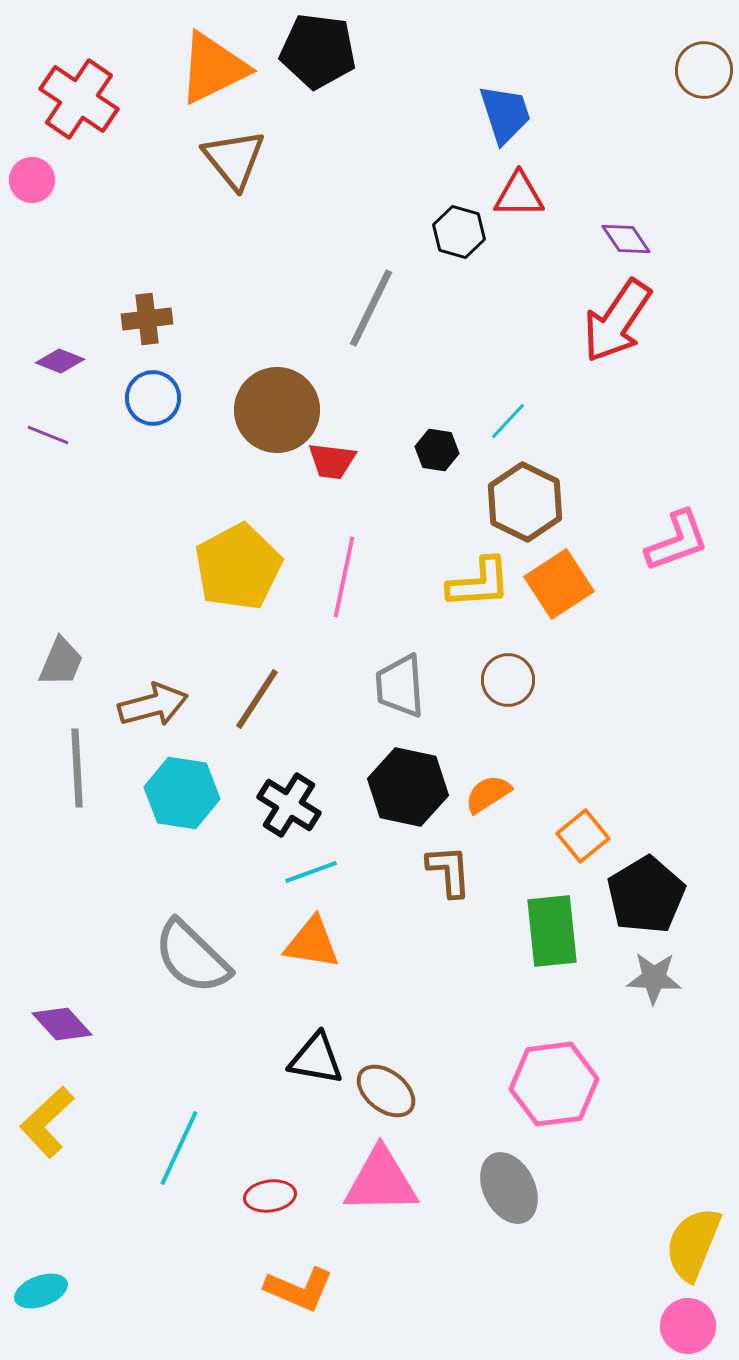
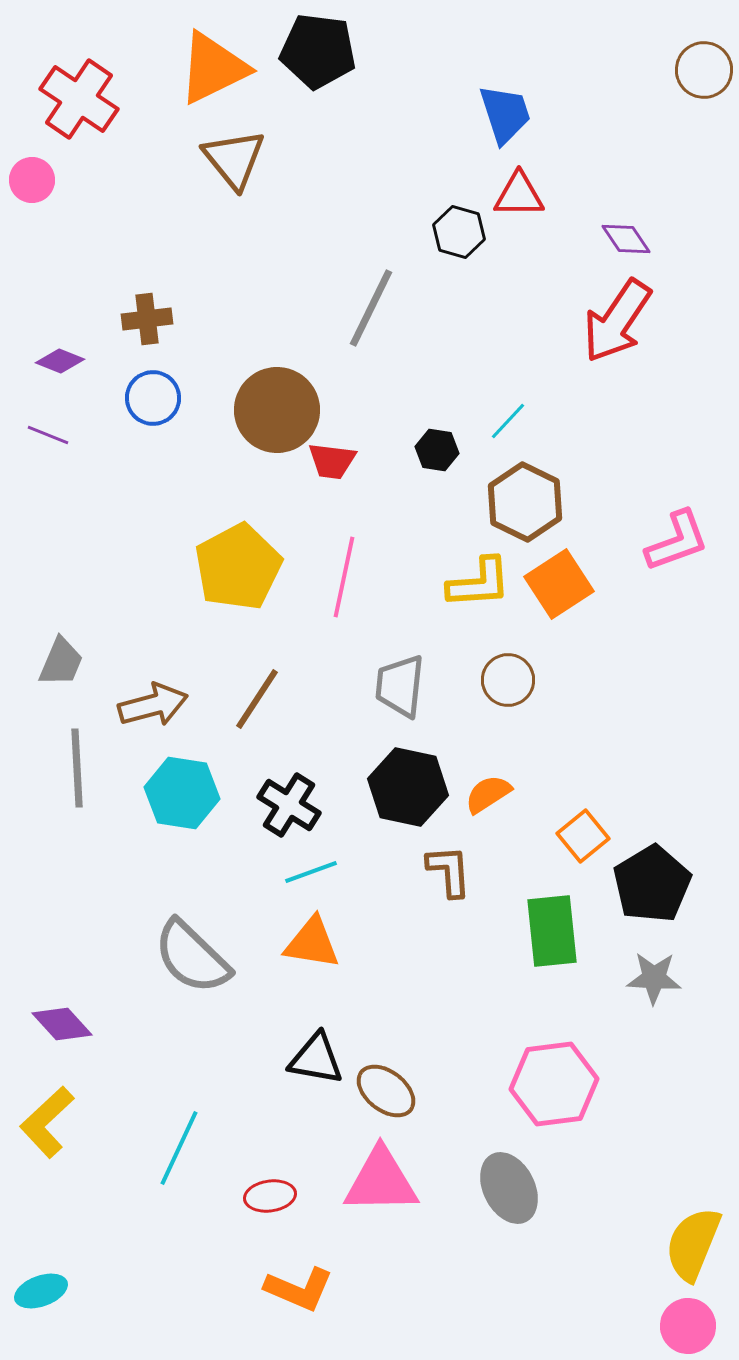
gray trapezoid at (400, 686): rotated 10 degrees clockwise
black pentagon at (646, 895): moved 6 px right, 11 px up
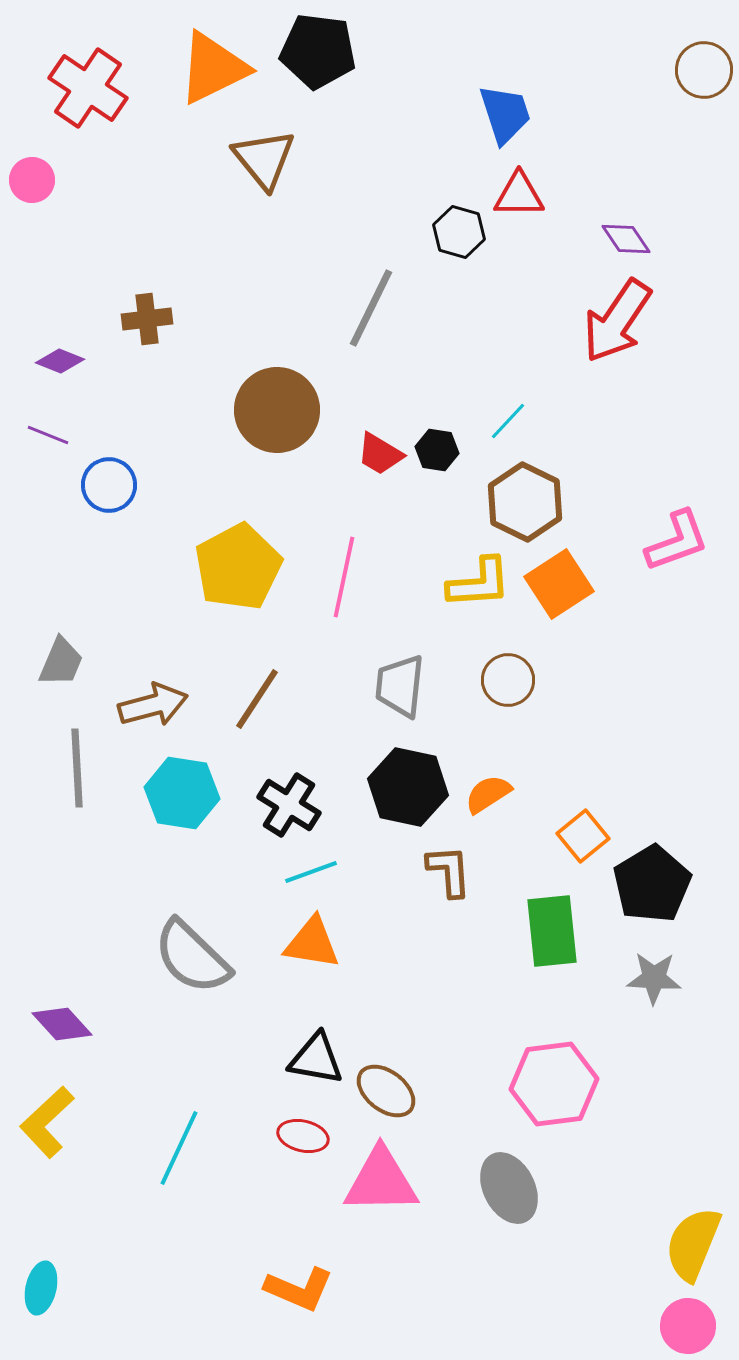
red cross at (79, 99): moved 9 px right, 11 px up
brown triangle at (234, 159): moved 30 px right
blue circle at (153, 398): moved 44 px left, 87 px down
red trapezoid at (332, 461): moved 48 px right, 7 px up; rotated 24 degrees clockwise
red ellipse at (270, 1196): moved 33 px right, 60 px up; rotated 21 degrees clockwise
cyan ellipse at (41, 1291): moved 3 px up; rotated 57 degrees counterclockwise
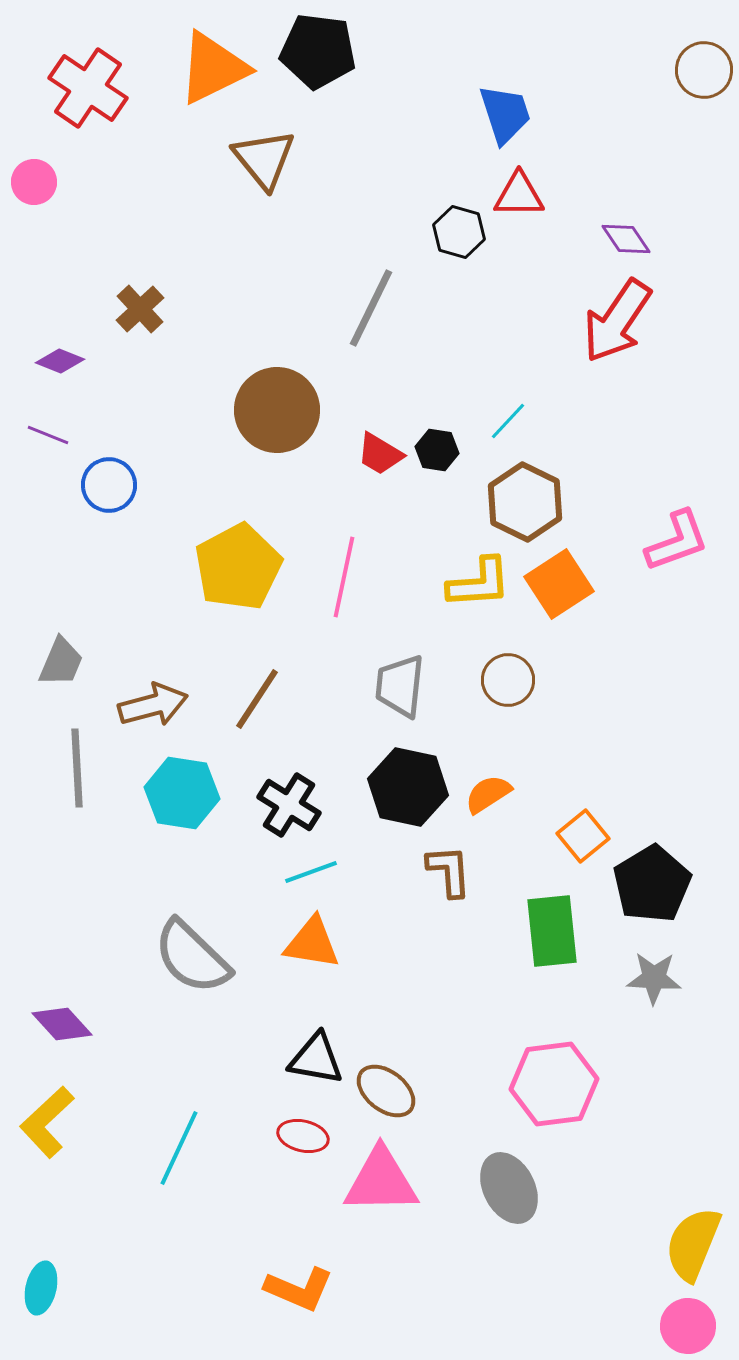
pink circle at (32, 180): moved 2 px right, 2 px down
brown cross at (147, 319): moved 7 px left, 10 px up; rotated 36 degrees counterclockwise
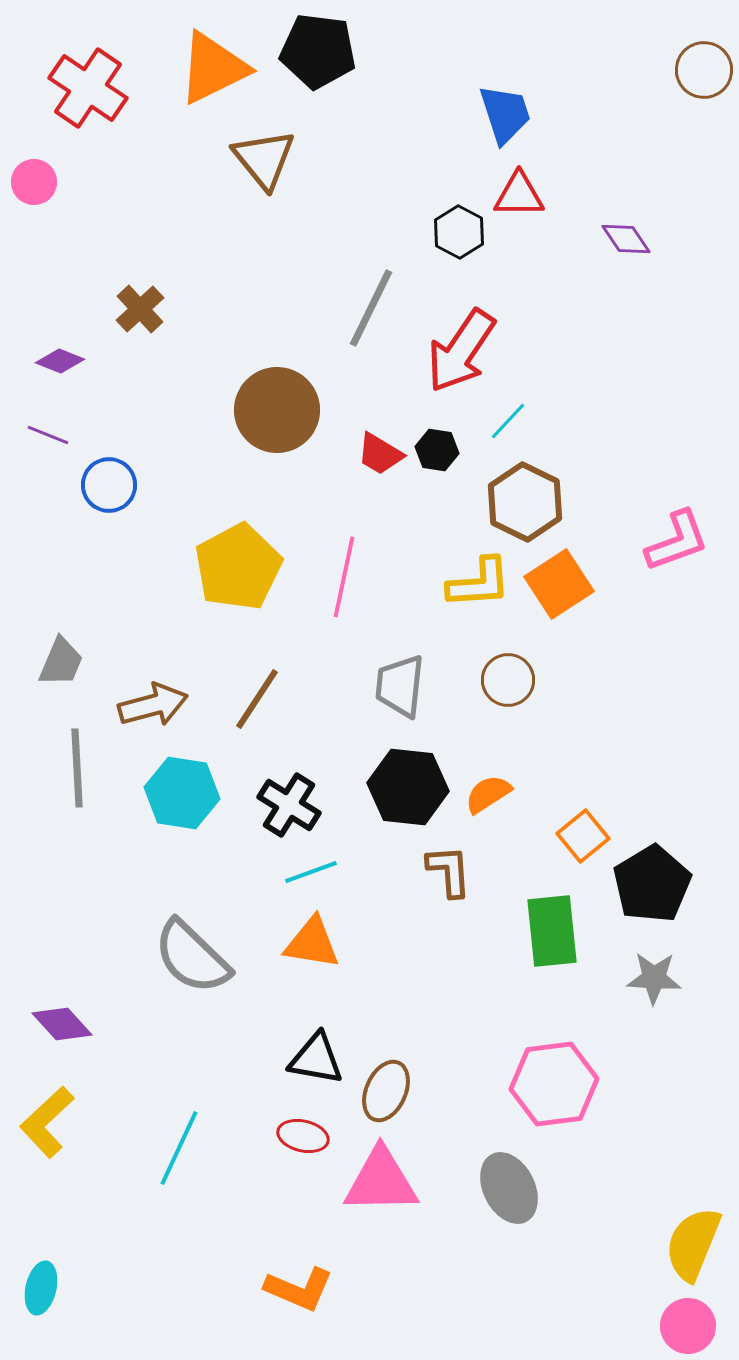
black hexagon at (459, 232): rotated 12 degrees clockwise
red arrow at (617, 321): moved 156 px left, 30 px down
black hexagon at (408, 787): rotated 6 degrees counterclockwise
brown ellipse at (386, 1091): rotated 76 degrees clockwise
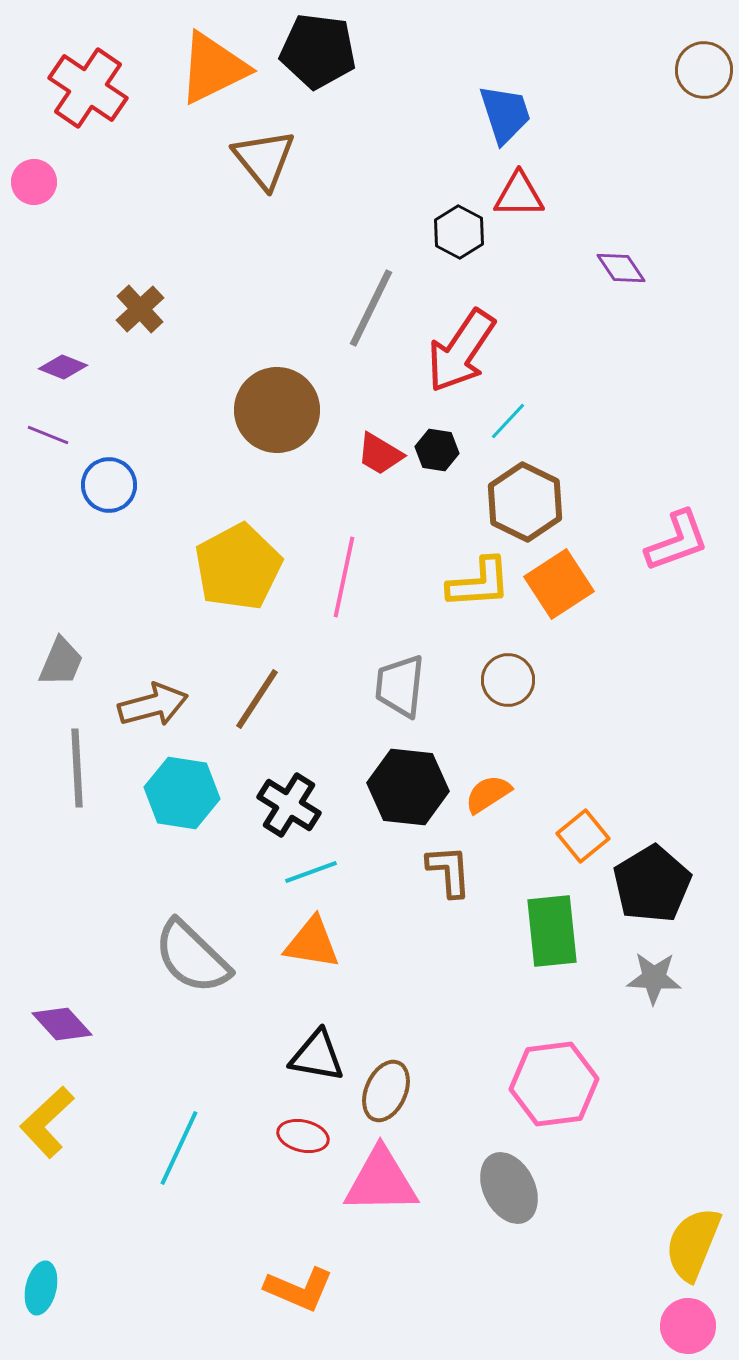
purple diamond at (626, 239): moved 5 px left, 29 px down
purple diamond at (60, 361): moved 3 px right, 6 px down
black triangle at (316, 1059): moved 1 px right, 3 px up
